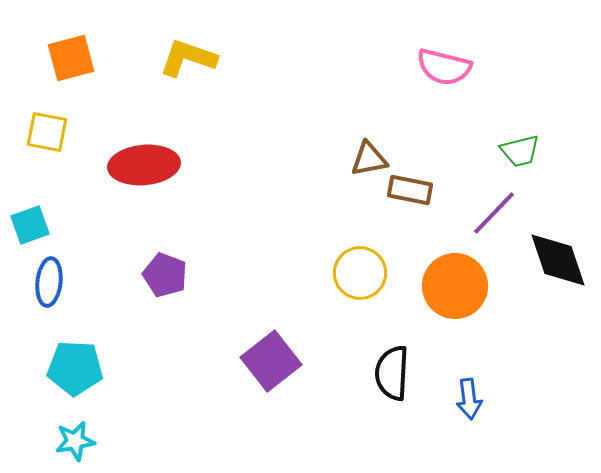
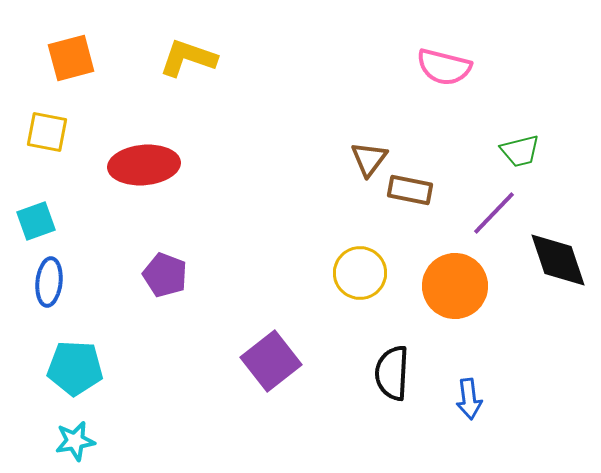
brown triangle: rotated 42 degrees counterclockwise
cyan square: moved 6 px right, 4 px up
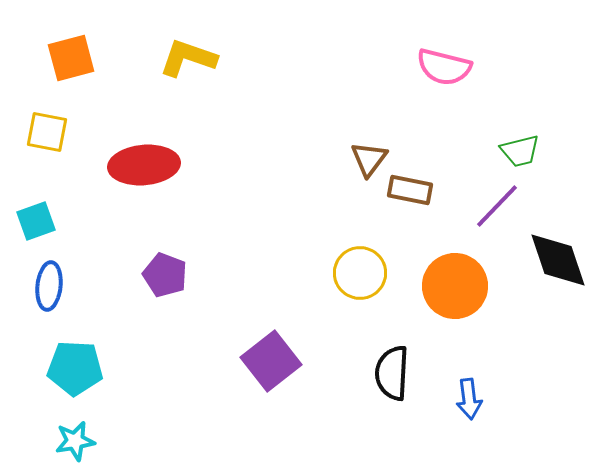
purple line: moved 3 px right, 7 px up
blue ellipse: moved 4 px down
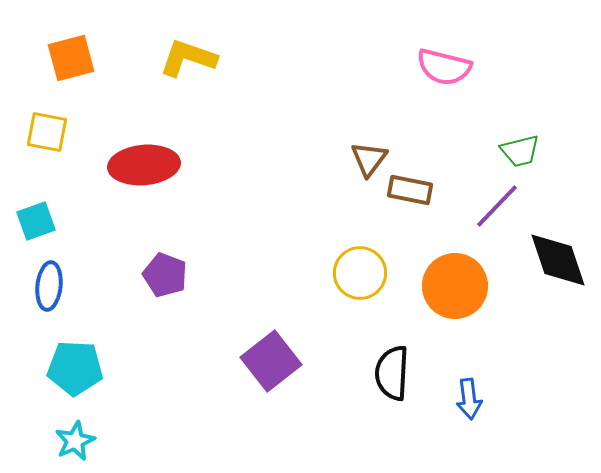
cyan star: rotated 15 degrees counterclockwise
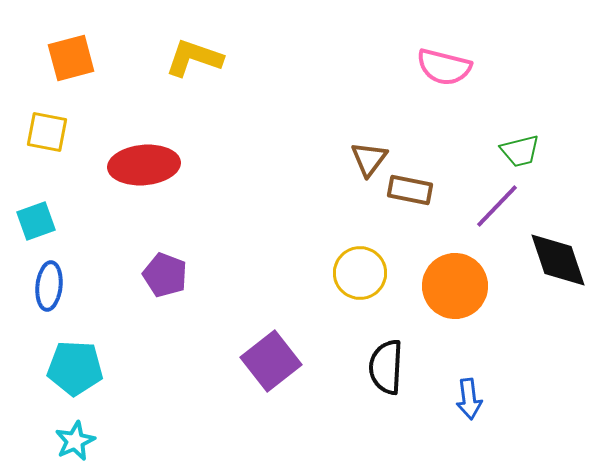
yellow L-shape: moved 6 px right
black semicircle: moved 6 px left, 6 px up
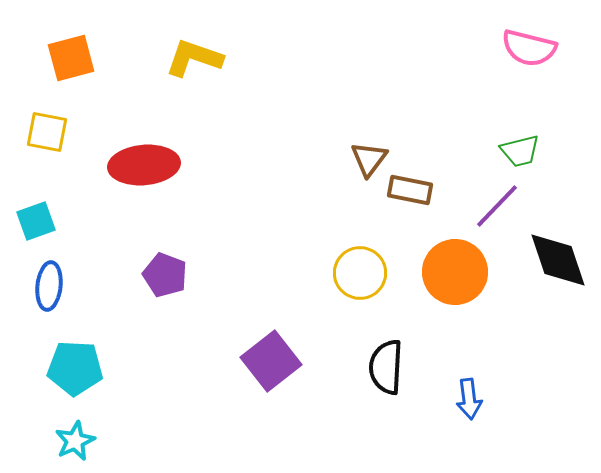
pink semicircle: moved 85 px right, 19 px up
orange circle: moved 14 px up
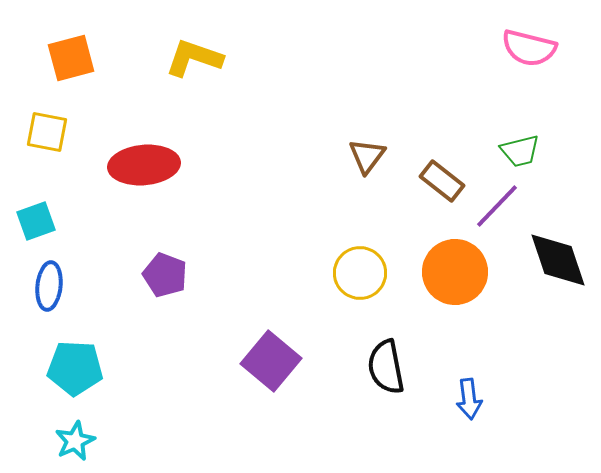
brown triangle: moved 2 px left, 3 px up
brown rectangle: moved 32 px right, 9 px up; rotated 27 degrees clockwise
purple square: rotated 12 degrees counterclockwise
black semicircle: rotated 14 degrees counterclockwise
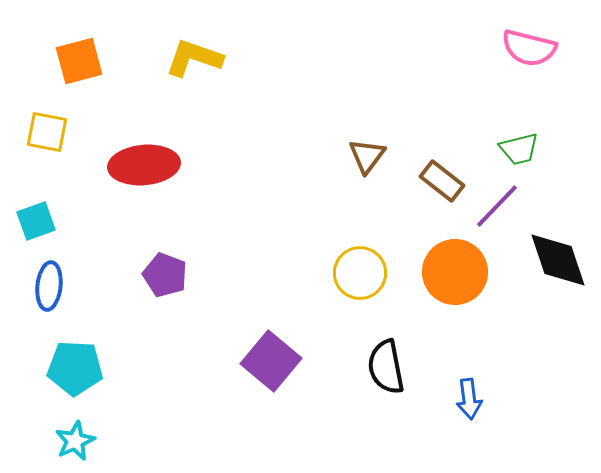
orange square: moved 8 px right, 3 px down
green trapezoid: moved 1 px left, 2 px up
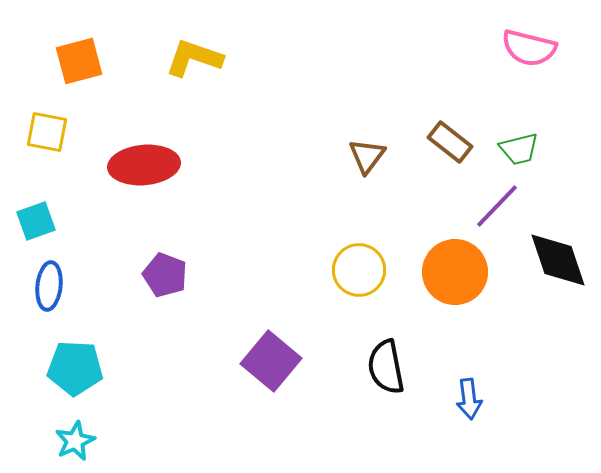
brown rectangle: moved 8 px right, 39 px up
yellow circle: moved 1 px left, 3 px up
